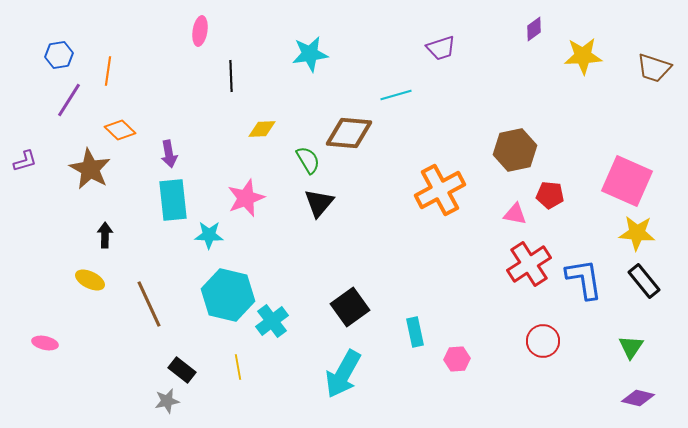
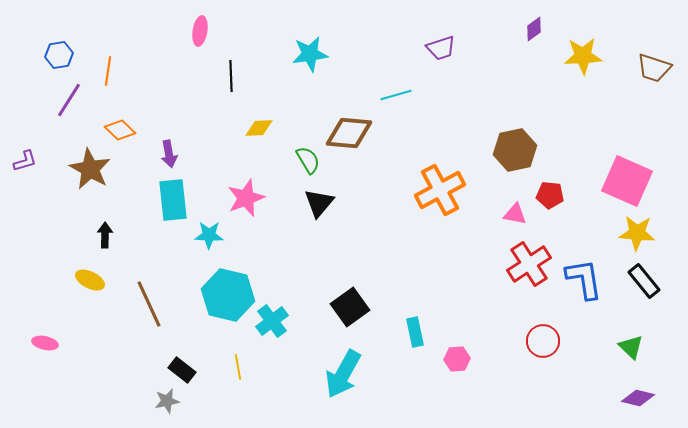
yellow diamond at (262, 129): moved 3 px left, 1 px up
green triangle at (631, 347): rotated 20 degrees counterclockwise
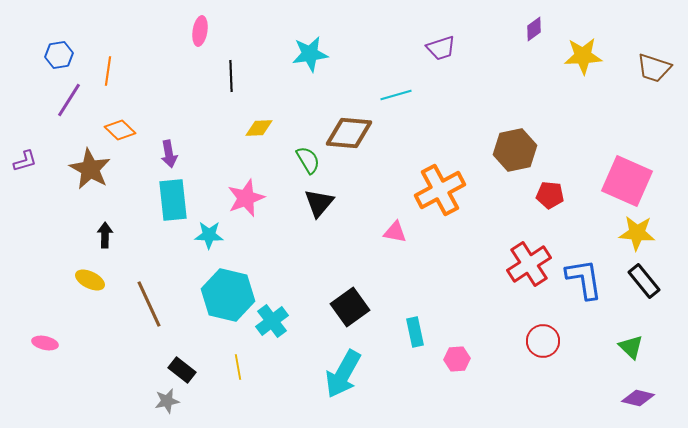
pink triangle at (515, 214): moved 120 px left, 18 px down
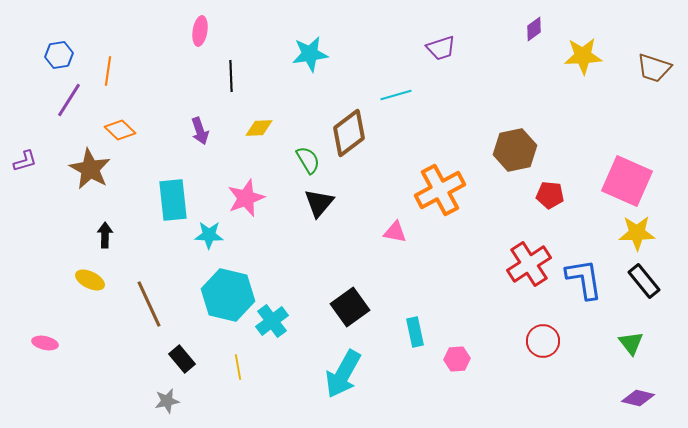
brown diamond at (349, 133): rotated 42 degrees counterclockwise
purple arrow at (169, 154): moved 31 px right, 23 px up; rotated 8 degrees counterclockwise
yellow star at (637, 233): rotated 6 degrees counterclockwise
green triangle at (631, 347): moved 4 px up; rotated 8 degrees clockwise
black rectangle at (182, 370): moved 11 px up; rotated 12 degrees clockwise
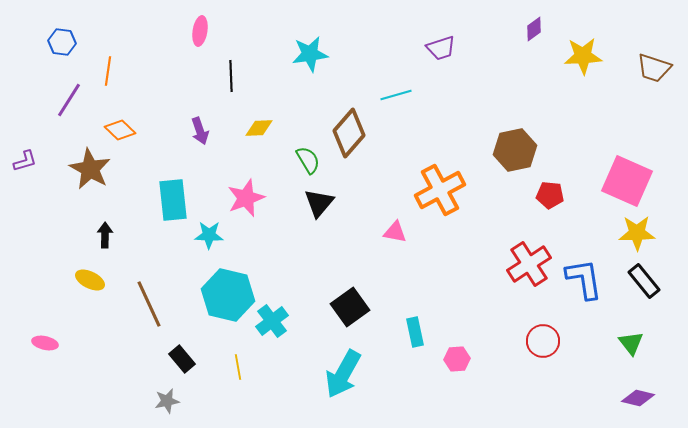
blue hexagon at (59, 55): moved 3 px right, 13 px up; rotated 16 degrees clockwise
brown diamond at (349, 133): rotated 12 degrees counterclockwise
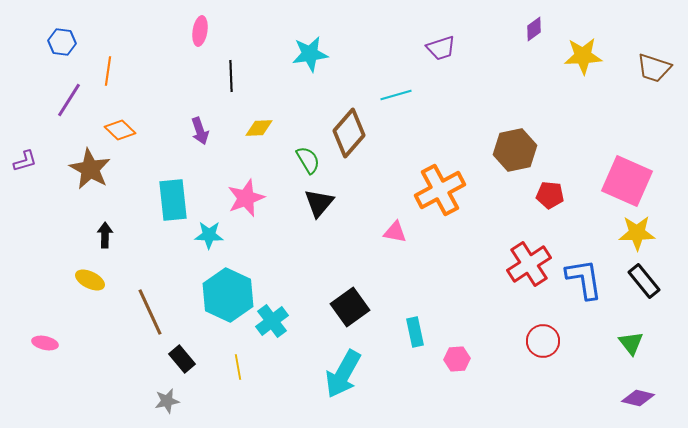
cyan hexagon at (228, 295): rotated 12 degrees clockwise
brown line at (149, 304): moved 1 px right, 8 px down
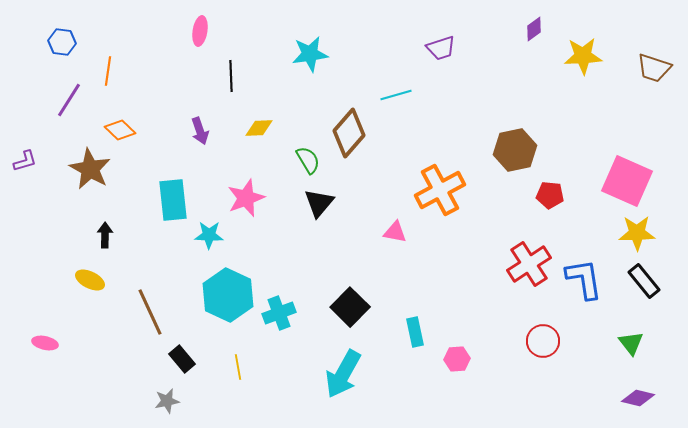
black square at (350, 307): rotated 9 degrees counterclockwise
cyan cross at (272, 321): moved 7 px right, 8 px up; rotated 16 degrees clockwise
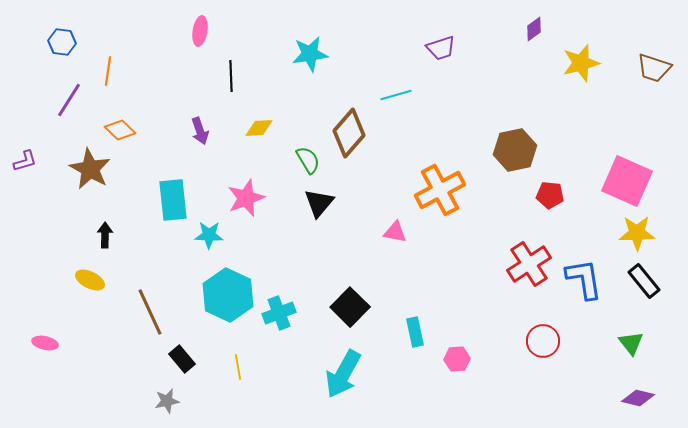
yellow star at (583, 56): moved 2 px left, 7 px down; rotated 12 degrees counterclockwise
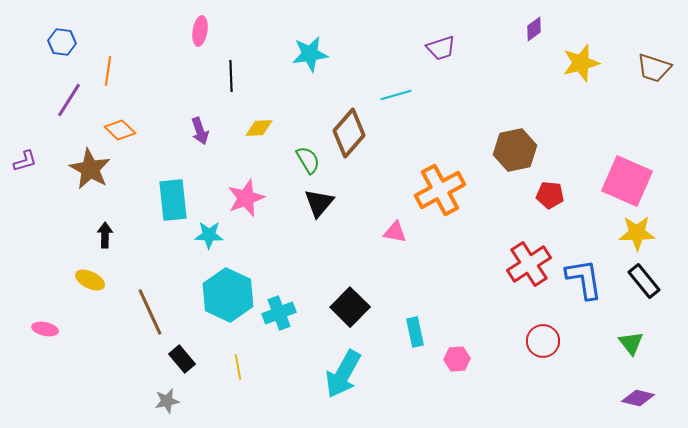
pink ellipse at (45, 343): moved 14 px up
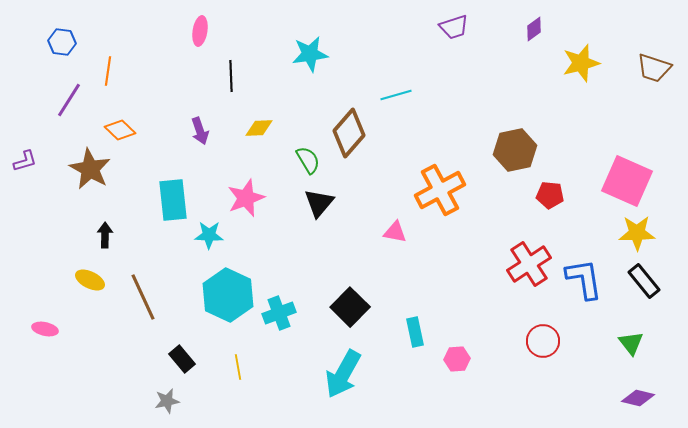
purple trapezoid at (441, 48): moved 13 px right, 21 px up
brown line at (150, 312): moved 7 px left, 15 px up
